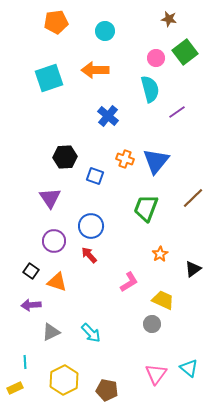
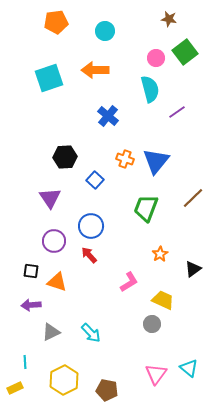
blue square: moved 4 px down; rotated 24 degrees clockwise
black square: rotated 28 degrees counterclockwise
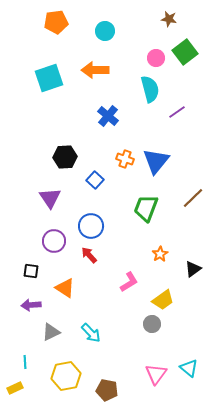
orange triangle: moved 8 px right, 6 px down; rotated 15 degrees clockwise
yellow trapezoid: rotated 120 degrees clockwise
yellow hexagon: moved 2 px right, 4 px up; rotated 16 degrees clockwise
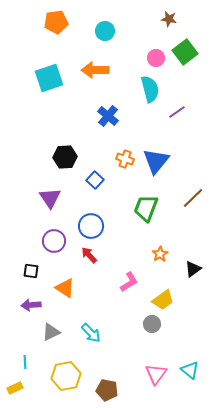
cyan triangle: moved 1 px right, 2 px down
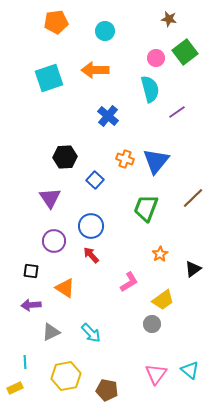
red arrow: moved 2 px right
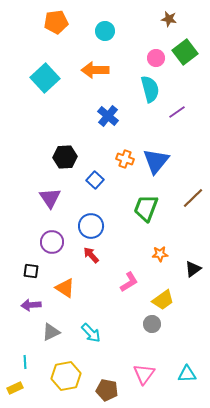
cyan square: moved 4 px left; rotated 24 degrees counterclockwise
purple circle: moved 2 px left, 1 px down
orange star: rotated 28 degrees clockwise
cyan triangle: moved 3 px left, 4 px down; rotated 42 degrees counterclockwise
pink triangle: moved 12 px left
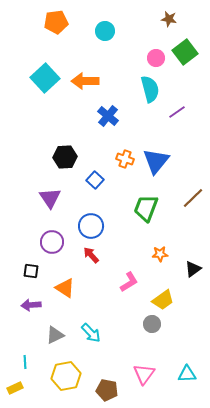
orange arrow: moved 10 px left, 11 px down
gray triangle: moved 4 px right, 3 px down
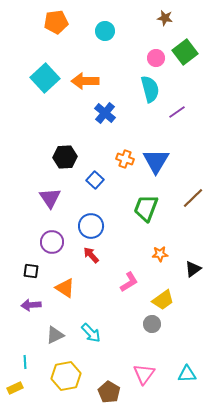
brown star: moved 4 px left, 1 px up
blue cross: moved 3 px left, 3 px up
blue triangle: rotated 8 degrees counterclockwise
brown pentagon: moved 2 px right, 2 px down; rotated 20 degrees clockwise
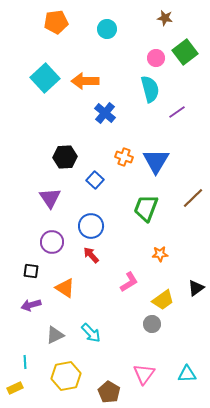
cyan circle: moved 2 px right, 2 px up
orange cross: moved 1 px left, 2 px up
black triangle: moved 3 px right, 19 px down
purple arrow: rotated 12 degrees counterclockwise
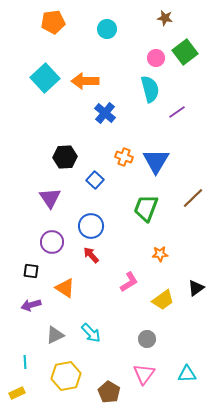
orange pentagon: moved 3 px left
gray circle: moved 5 px left, 15 px down
yellow rectangle: moved 2 px right, 5 px down
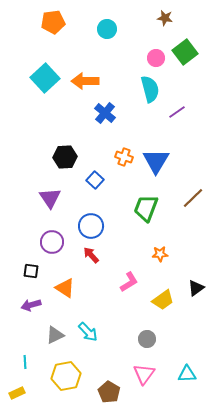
cyan arrow: moved 3 px left, 1 px up
